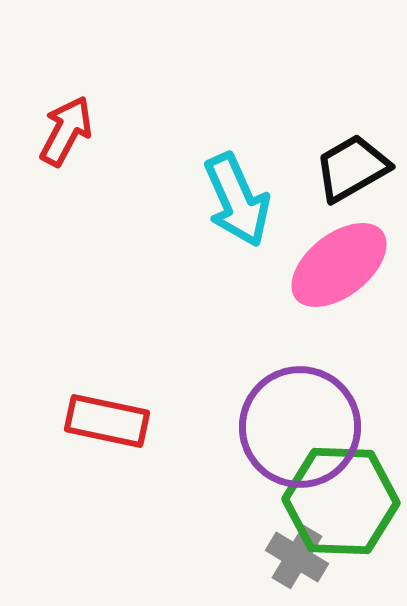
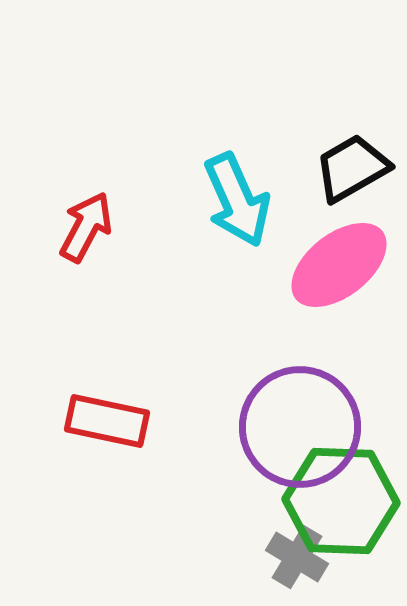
red arrow: moved 20 px right, 96 px down
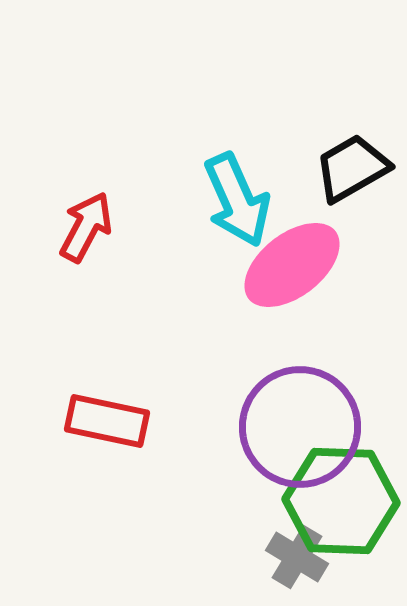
pink ellipse: moved 47 px left
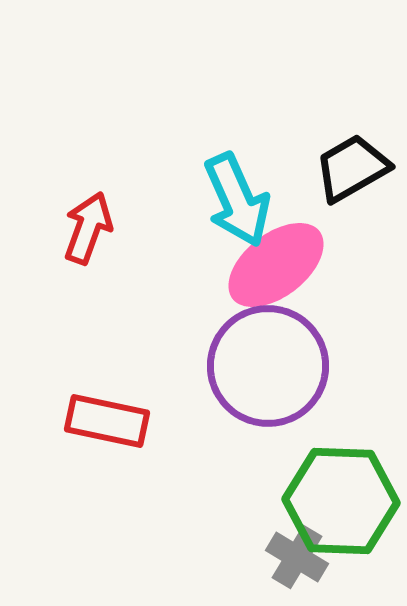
red arrow: moved 2 px right, 1 px down; rotated 8 degrees counterclockwise
pink ellipse: moved 16 px left
purple circle: moved 32 px left, 61 px up
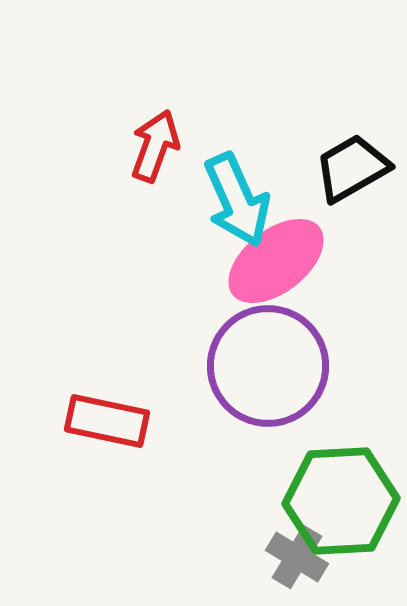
red arrow: moved 67 px right, 82 px up
pink ellipse: moved 4 px up
green hexagon: rotated 5 degrees counterclockwise
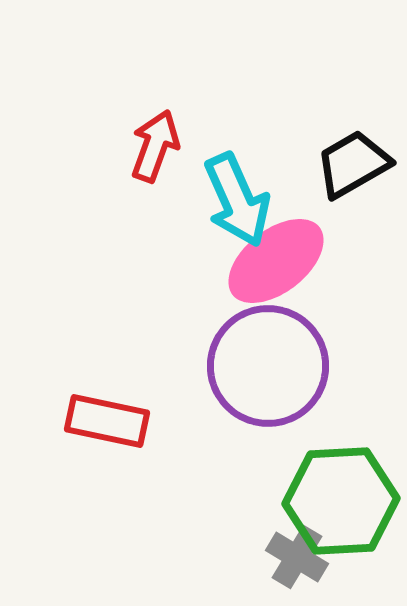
black trapezoid: moved 1 px right, 4 px up
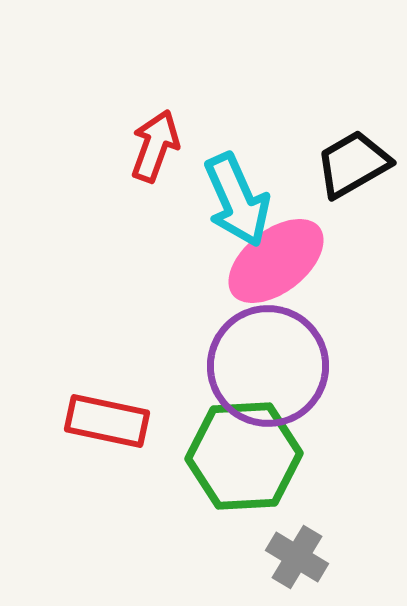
green hexagon: moved 97 px left, 45 px up
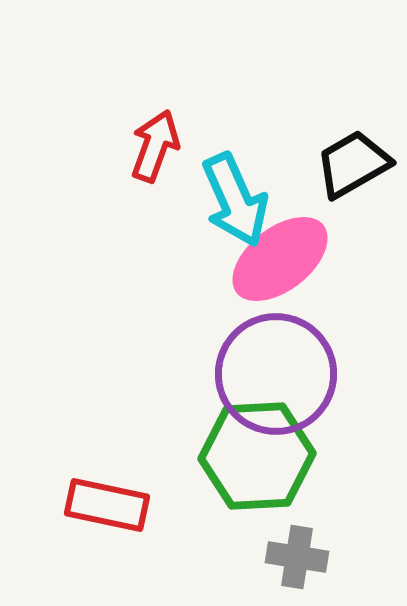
cyan arrow: moved 2 px left
pink ellipse: moved 4 px right, 2 px up
purple circle: moved 8 px right, 8 px down
red rectangle: moved 84 px down
green hexagon: moved 13 px right
gray cross: rotated 22 degrees counterclockwise
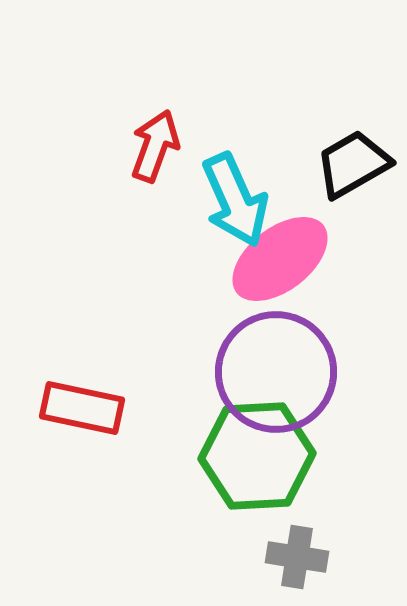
purple circle: moved 2 px up
red rectangle: moved 25 px left, 97 px up
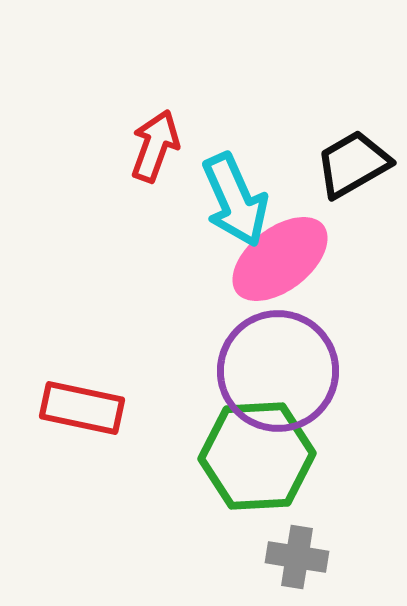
purple circle: moved 2 px right, 1 px up
